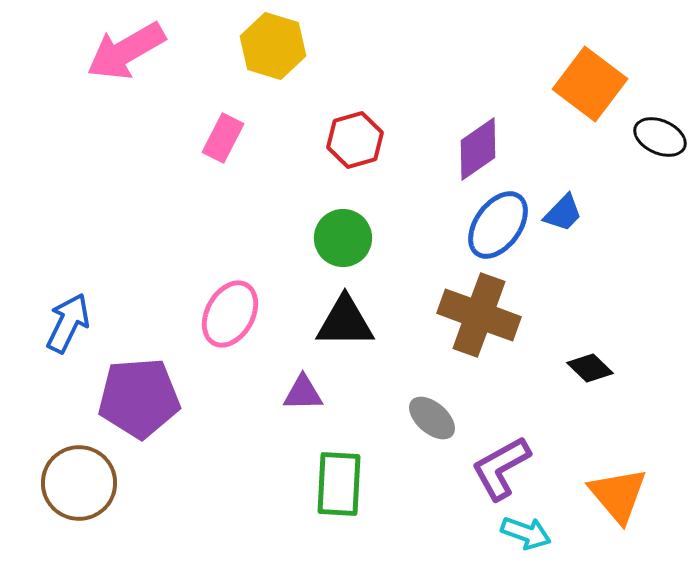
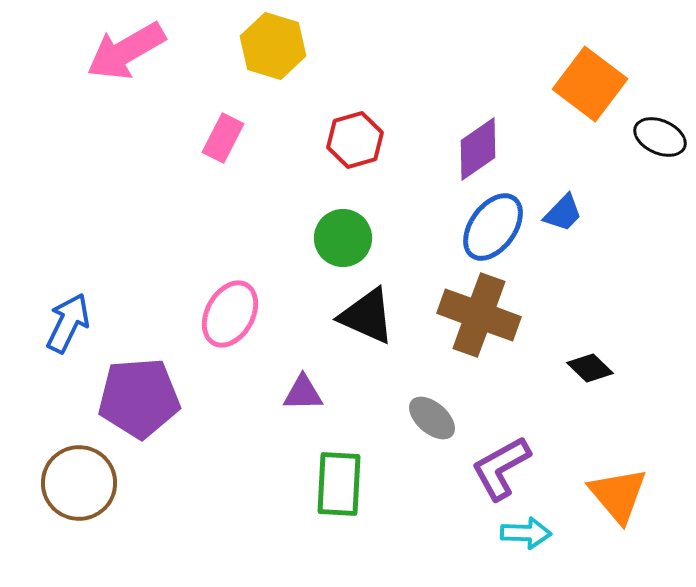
blue ellipse: moved 5 px left, 2 px down
black triangle: moved 22 px right, 6 px up; rotated 24 degrees clockwise
cyan arrow: rotated 18 degrees counterclockwise
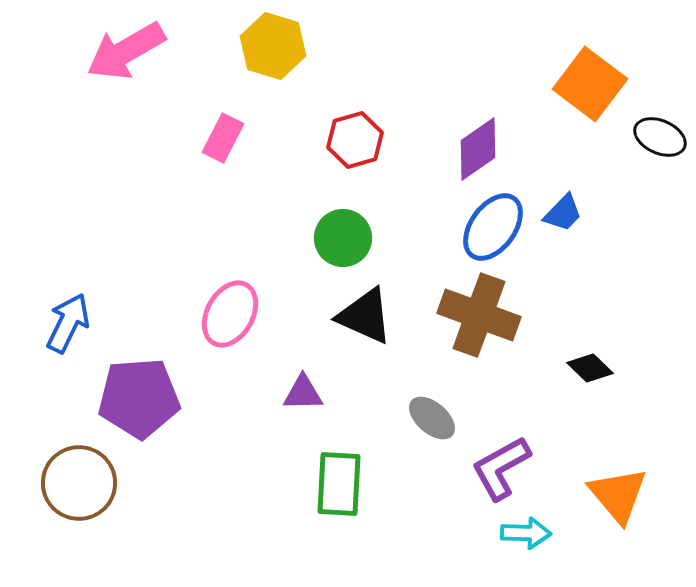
black triangle: moved 2 px left
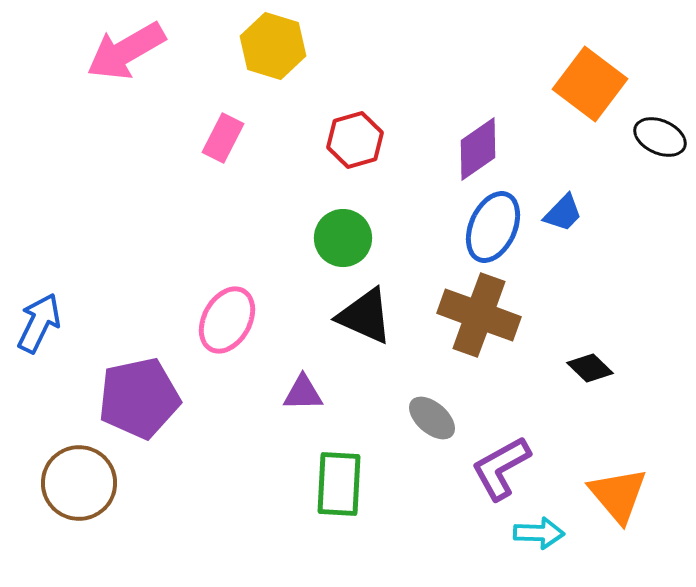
blue ellipse: rotated 12 degrees counterclockwise
pink ellipse: moved 3 px left, 6 px down
blue arrow: moved 29 px left
purple pentagon: rotated 8 degrees counterclockwise
cyan arrow: moved 13 px right
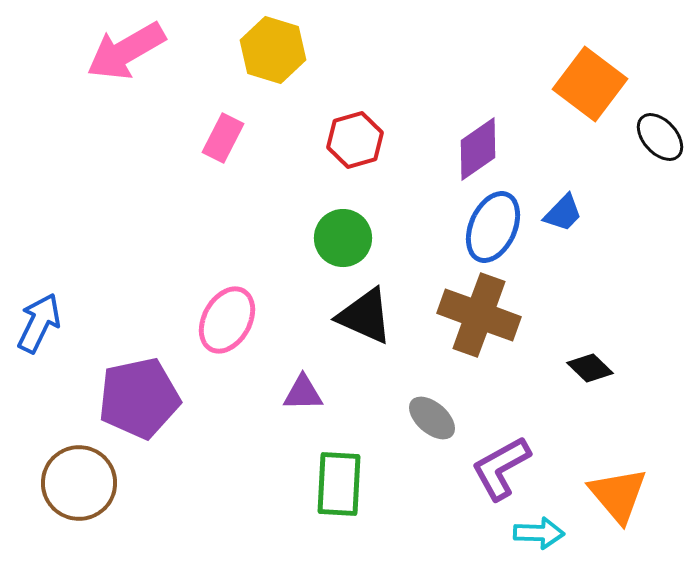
yellow hexagon: moved 4 px down
black ellipse: rotated 24 degrees clockwise
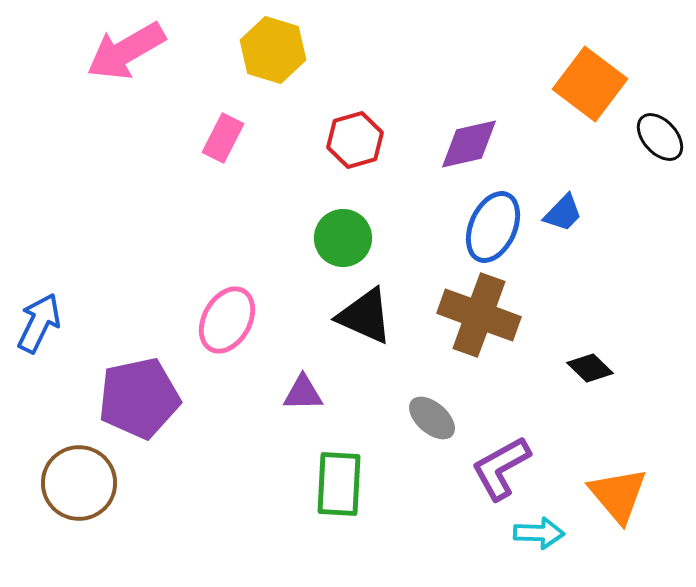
purple diamond: moved 9 px left, 5 px up; rotated 22 degrees clockwise
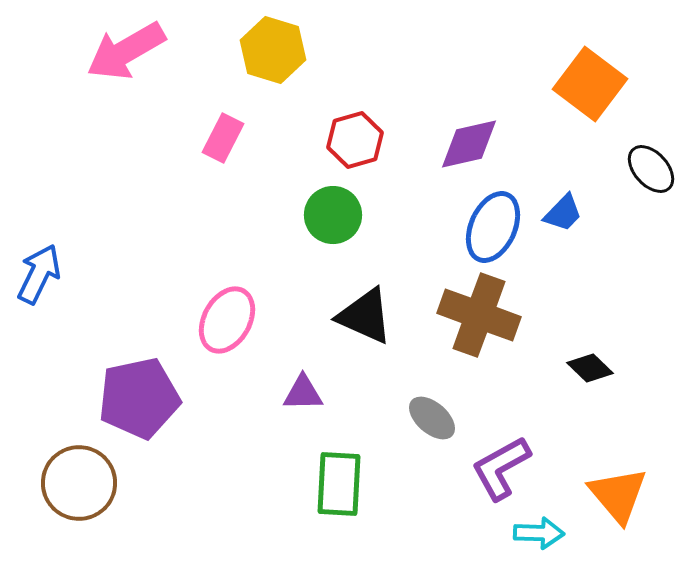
black ellipse: moved 9 px left, 32 px down
green circle: moved 10 px left, 23 px up
blue arrow: moved 49 px up
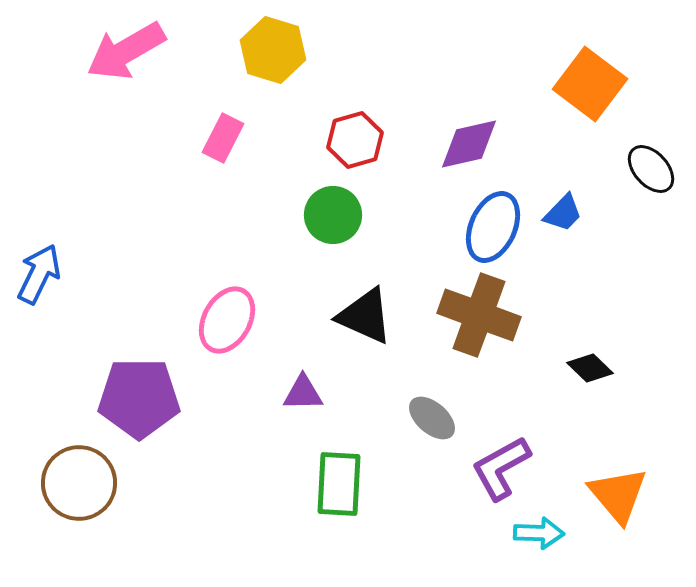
purple pentagon: rotated 12 degrees clockwise
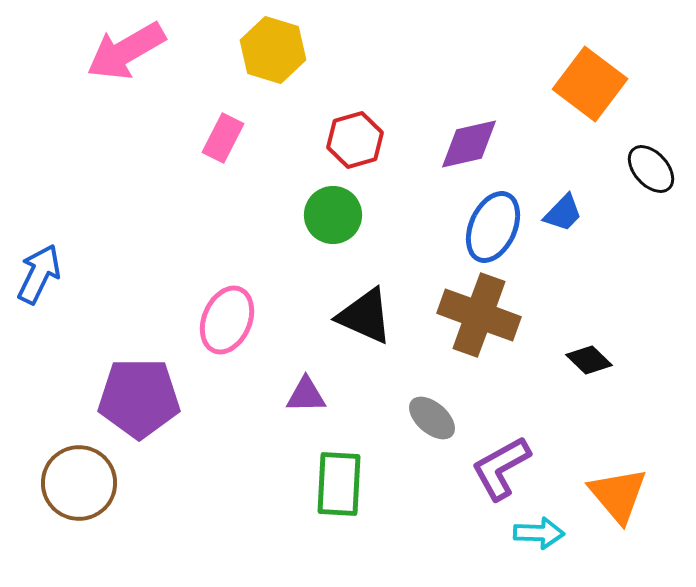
pink ellipse: rotated 6 degrees counterclockwise
black diamond: moved 1 px left, 8 px up
purple triangle: moved 3 px right, 2 px down
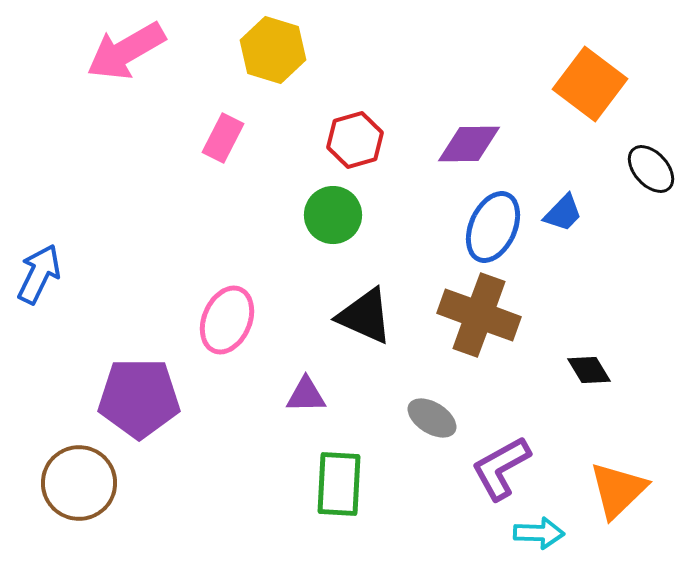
purple diamond: rotated 12 degrees clockwise
black diamond: moved 10 px down; rotated 15 degrees clockwise
gray ellipse: rotated 9 degrees counterclockwise
orange triangle: moved 5 px up; rotated 26 degrees clockwise
